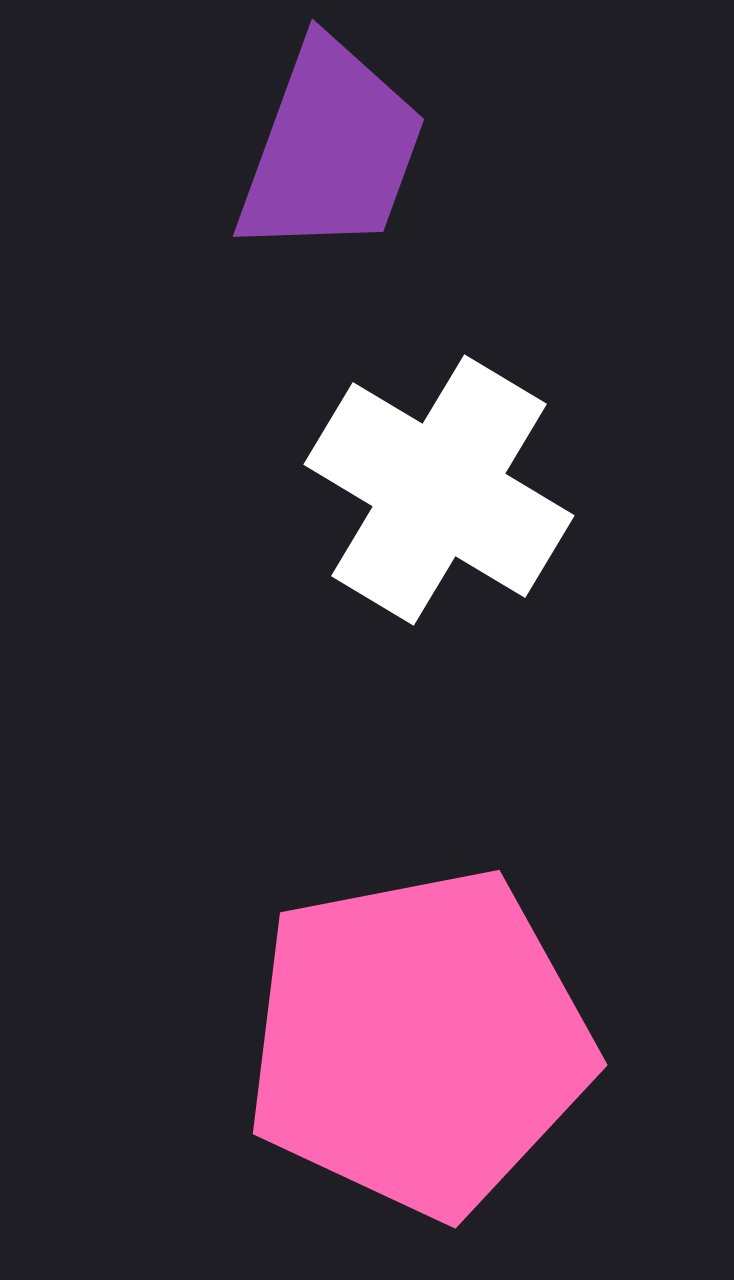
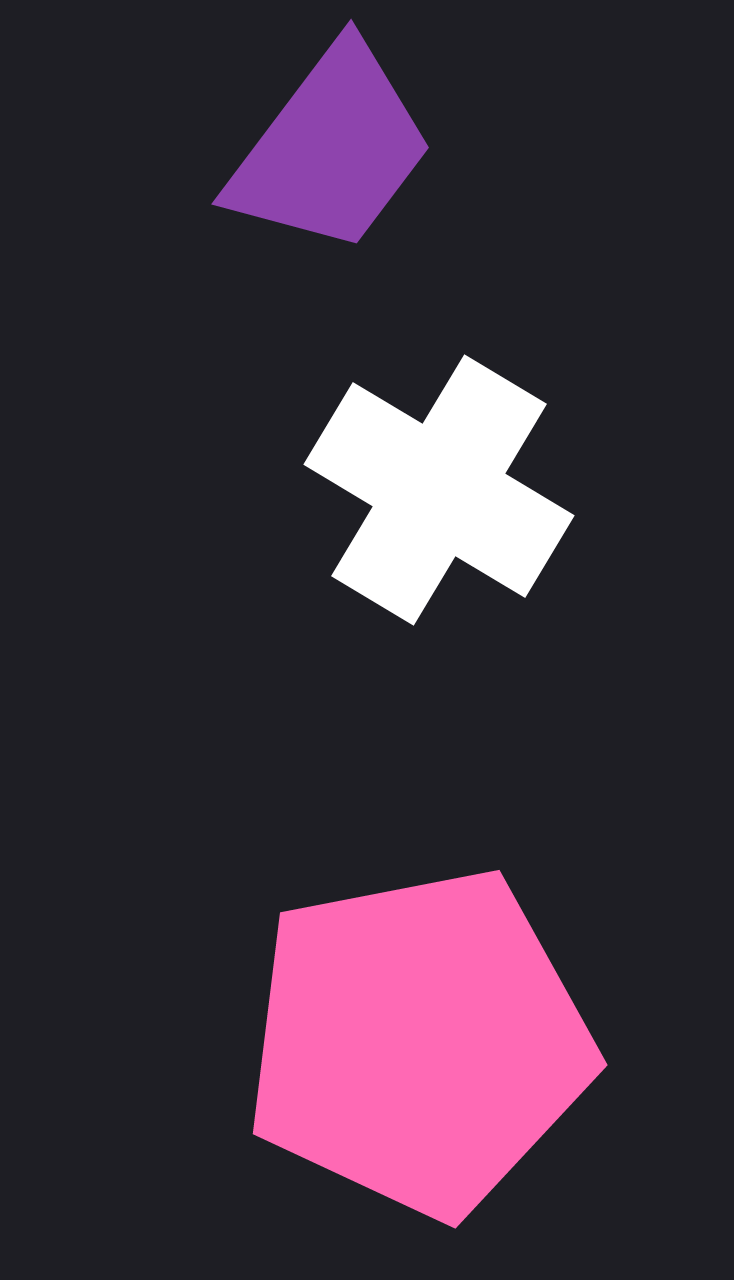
purple trapezoid: rotated 17 degrees clockwise
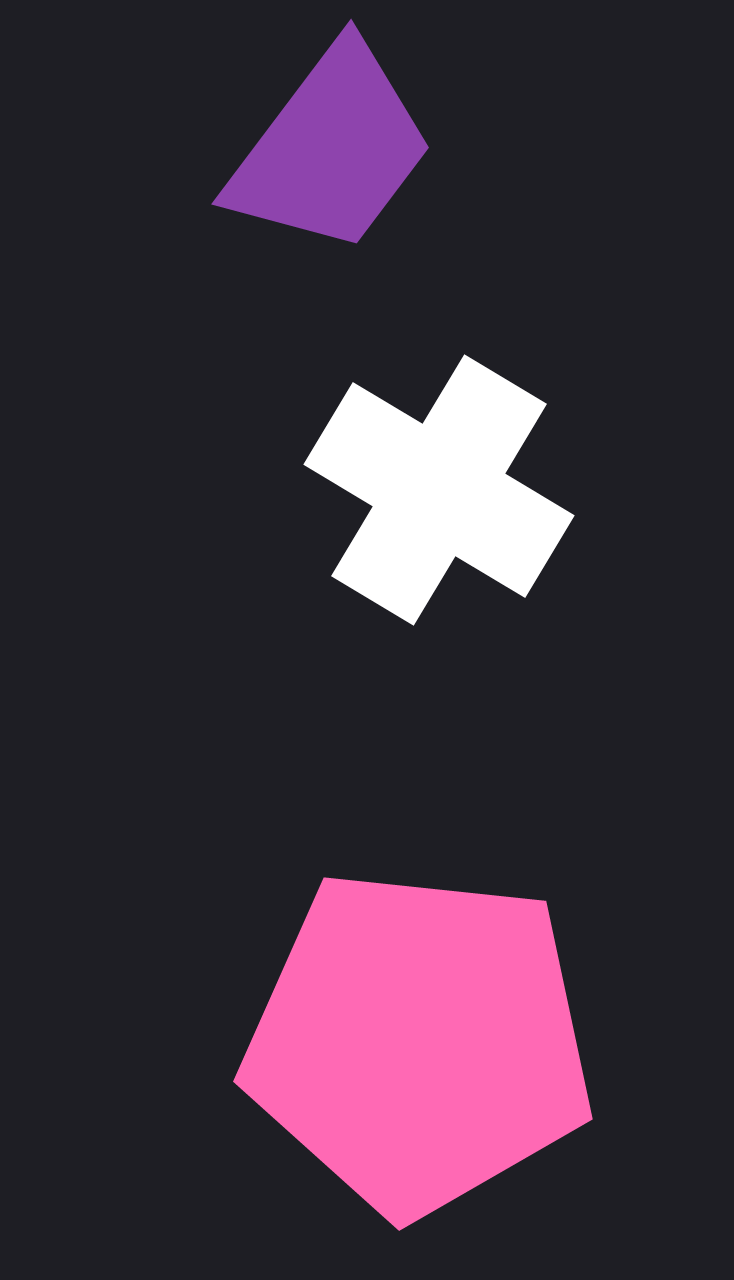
pink pentagon: rotated 17 degrees clockwise
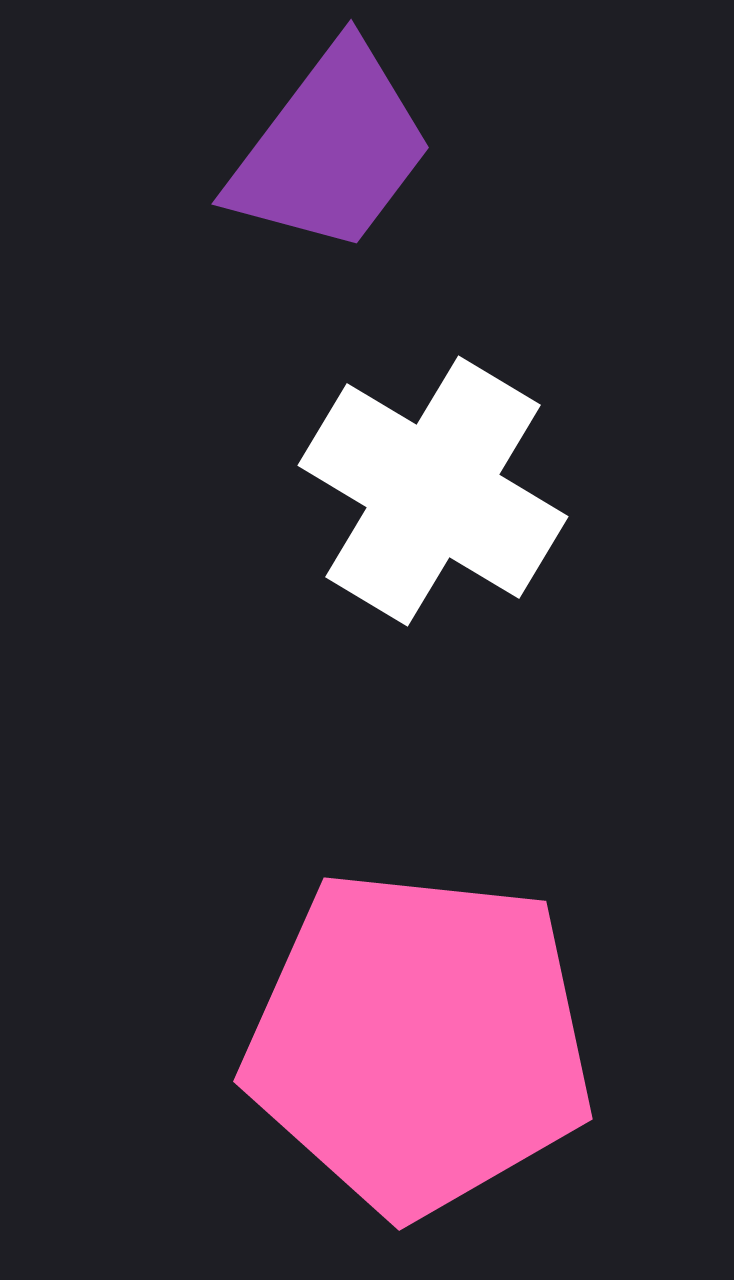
white cross: moved 6 px left, 1 px down
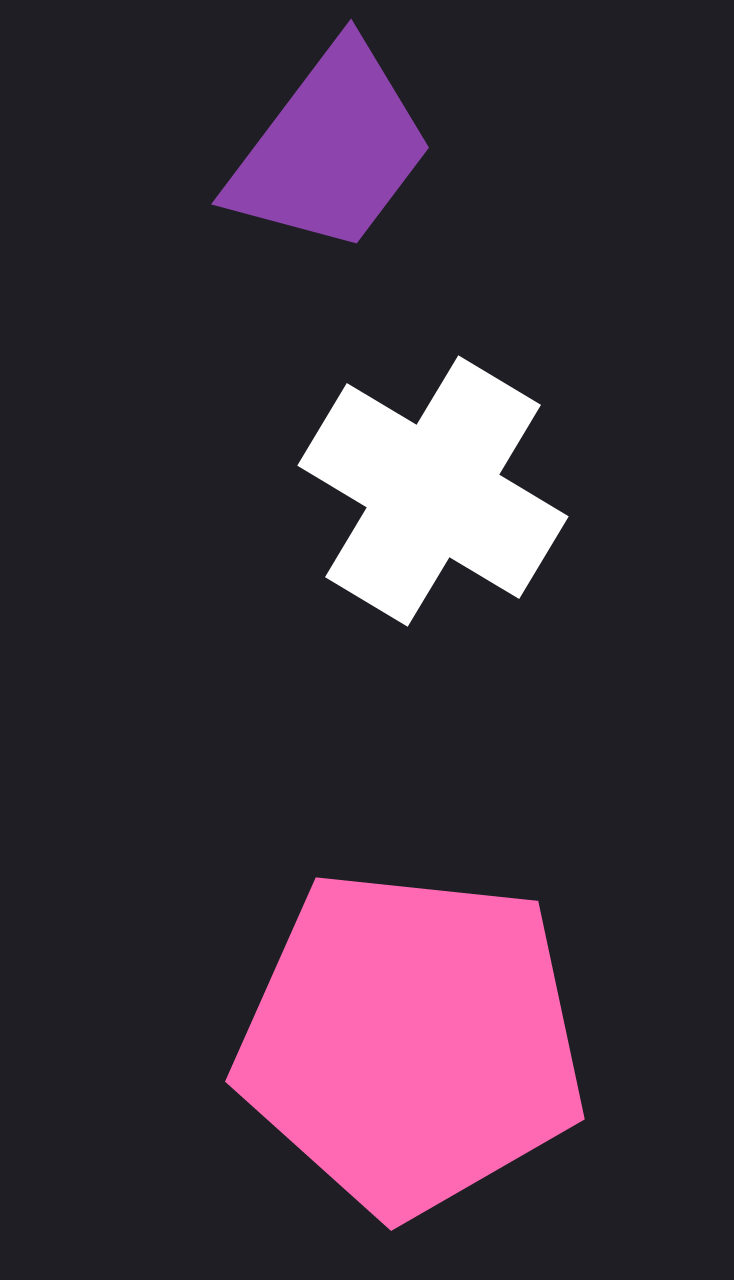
pink pentagon: moved 8 px left
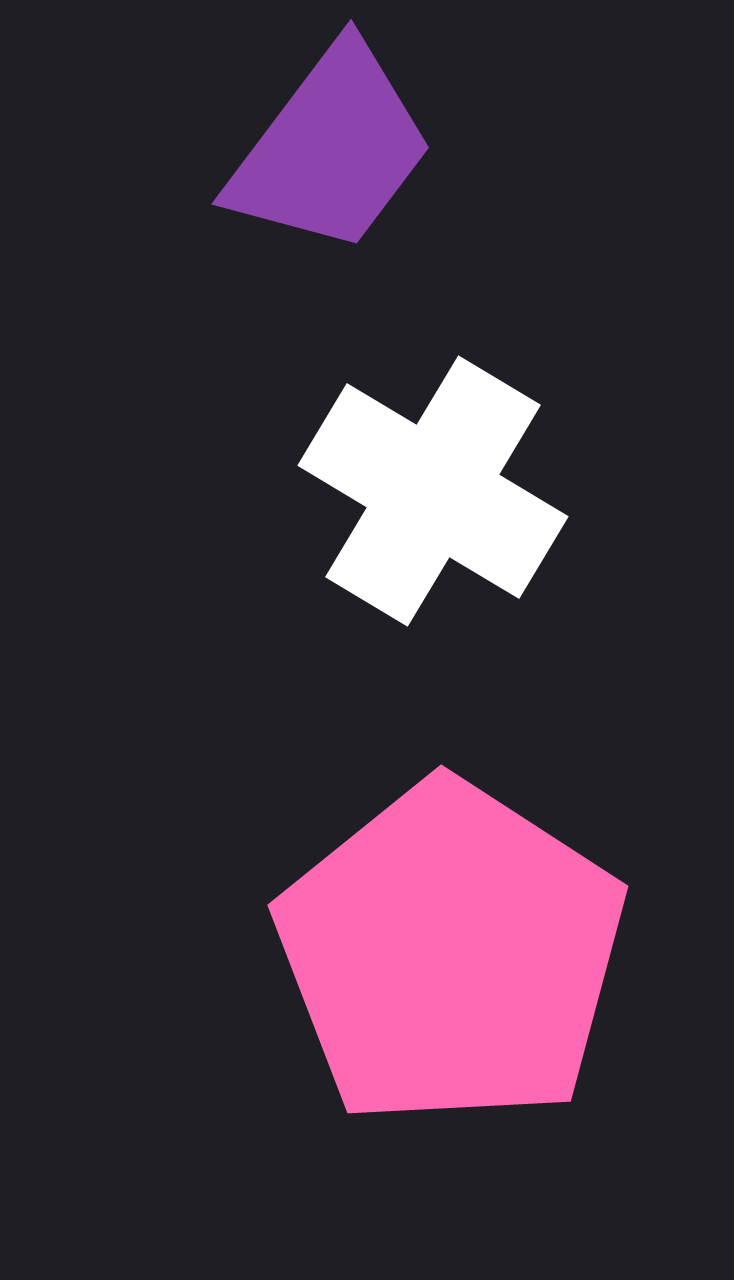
pink pentagon: moved 40 px right, 88 px up; rotated 27 degrees clockwise
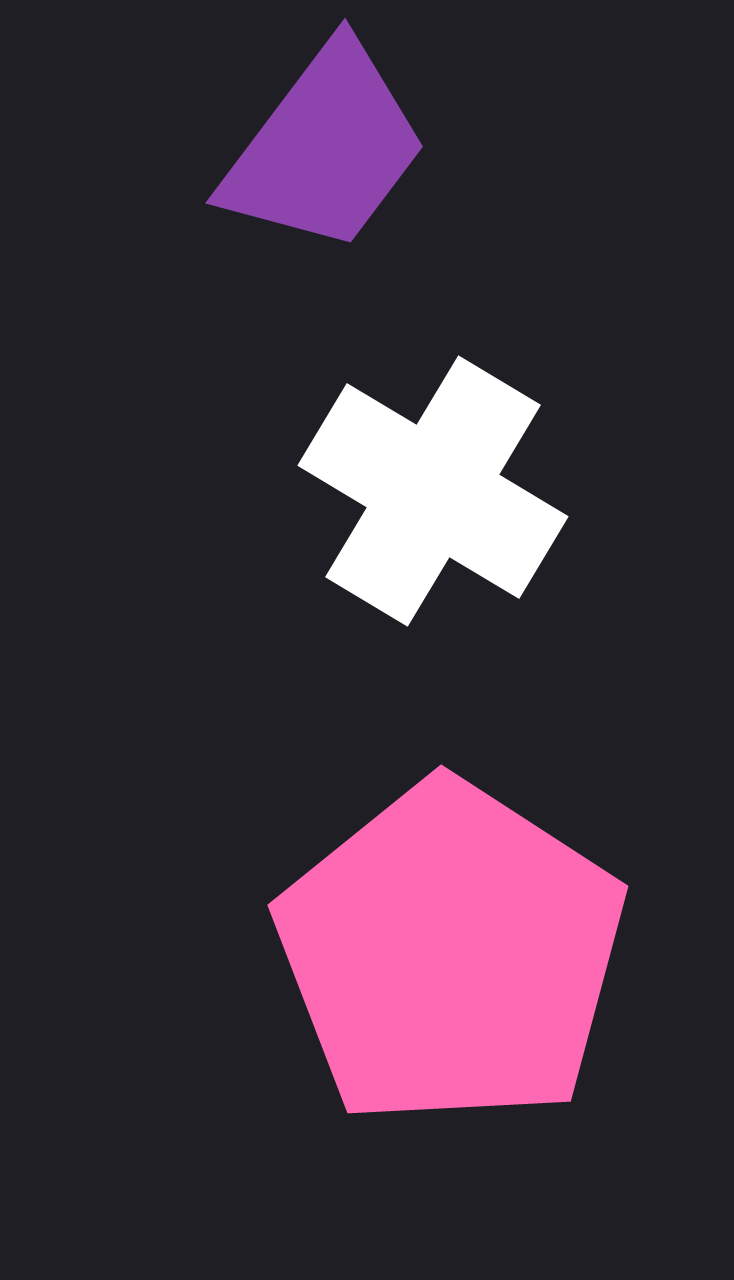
purple trapezoid: moved 6 px left, 1 px up
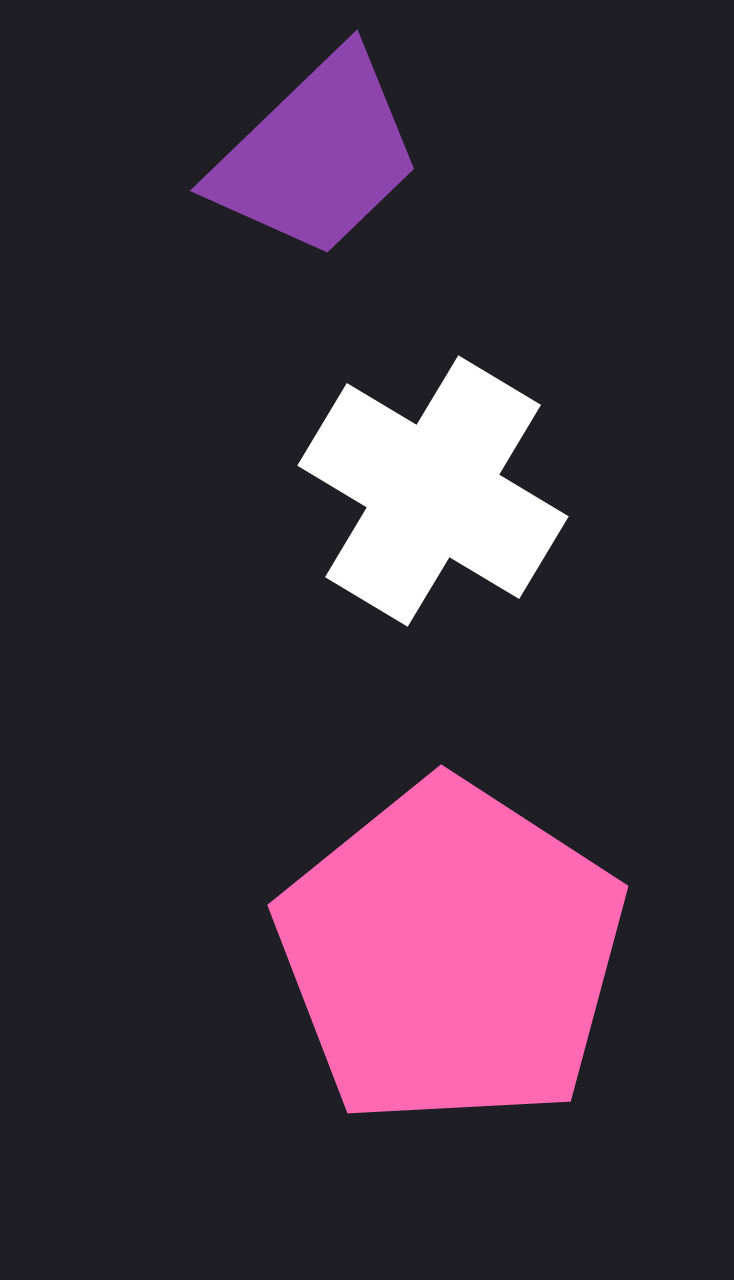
purple trapezoid: moved 8 px left, 7 px down; rotated 9 degrees clockwise
